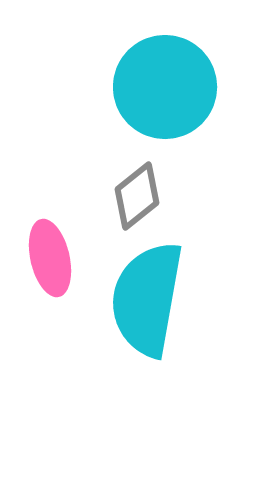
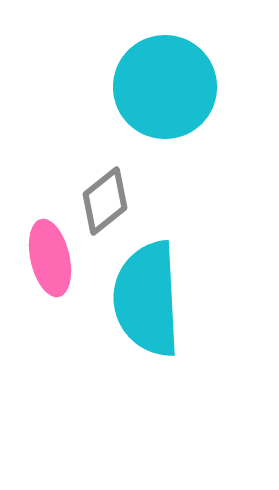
gray diamond: moved 32 px left, 5 px down
cyan semicircle: rotated 13 degrees counterclockwise
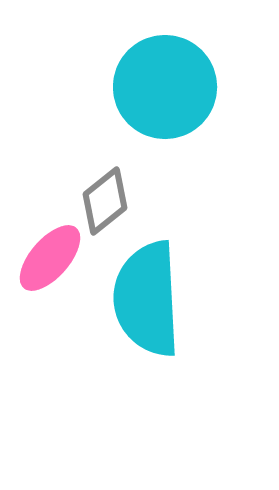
pink ellipse: rotated 54 degrees clockwise
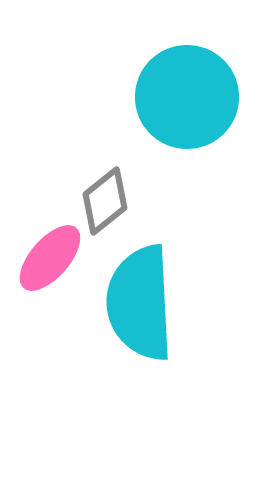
cyan circle: moved 22 px right, 10 px down
cyan semicircle: moved 7 px left, 4 px down
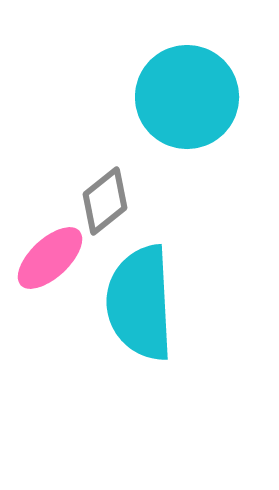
pink ellipse: rotated 6 degrees clockwise
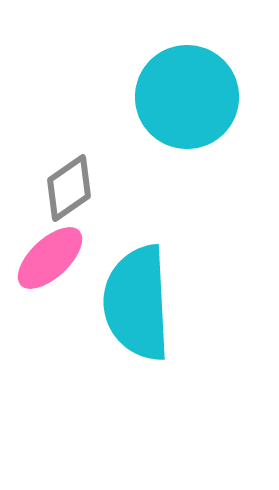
gray diamond: moved 36 px left, 13 px up; rotated 4 degrees clockwise
cyan semicircle: moved 3 px left
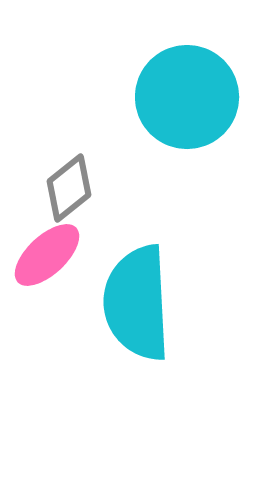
gray diamond: rotated 4 degrees counterclockwise
pink ellipse: moved 3 px left, 3 px up
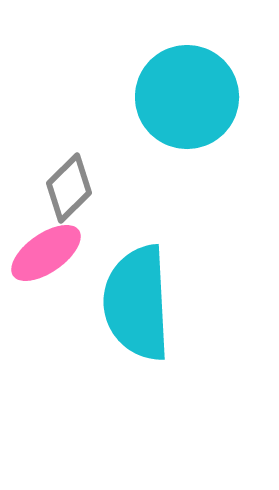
gray diamond: rotated 6 degrees counterclockwise
pink ellipse: moved 1 px left, 2 px up; rotated 8 degrees clockwise
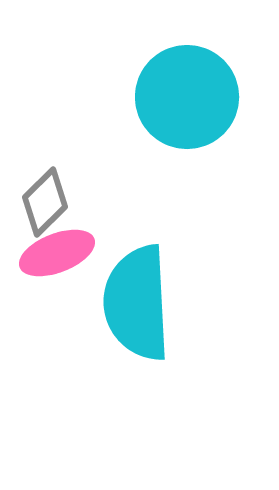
gray diamond: moved 24 px left, 14 px down
pink ellipse: moved 11 px right; rotated 14 degrees clockwise
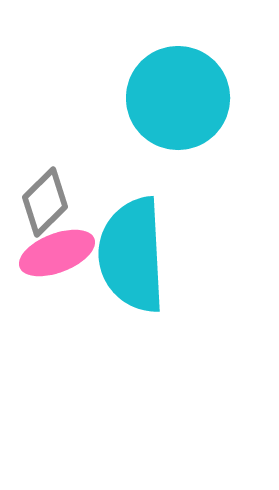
cyan circle: moved 9 px left, 1 px down
cyan semicircle: moved 5 px left, 48 px up
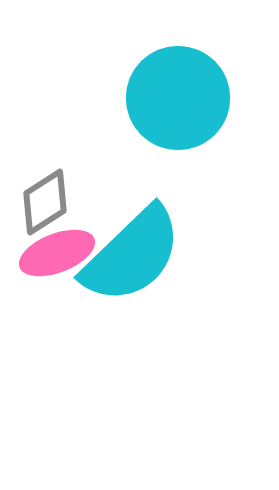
gray diamond: rotated 12 degrees clockwise
cyan semicircle: rotated 131 degrees counterclockwise
